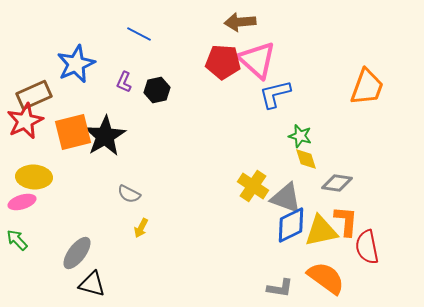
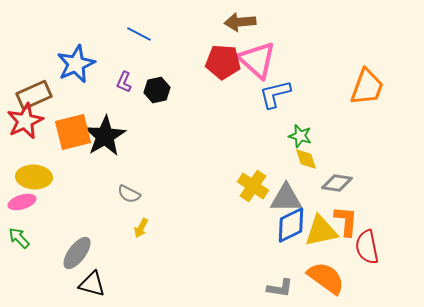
gray triangle: rotated 20 degrees counterclockwise
green arrow: moved 2 px right, 2 px up
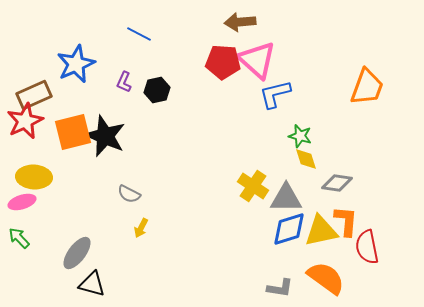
black star: rotated 18 degrees counterclockwise
blue diamond: moved 2 px left, 4 px down; rotated 9 degrees clockwise
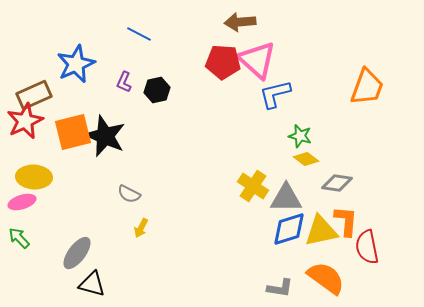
yellow diamond: rotated 35 degrees counterclockwise
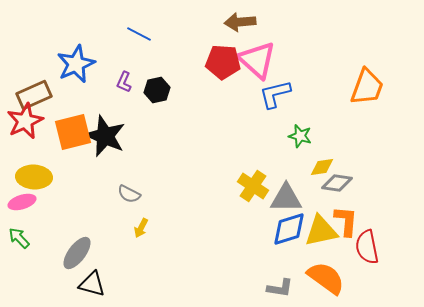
yellow diamond: moved 16 px right, 8 px down; rotated 45 degrees counterclockwise
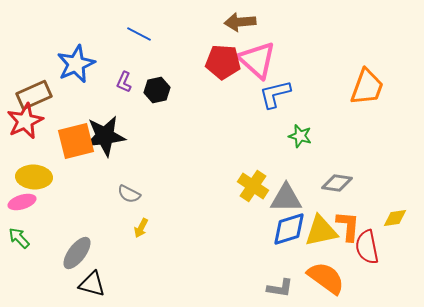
orange square: moved 3 px right, 9 px down
black star: rotated 30 degrees counterclockwise
yellow diamond: moved 73 px right, 51 px down
orange L-shape: moved 2 px right, 5 px down
